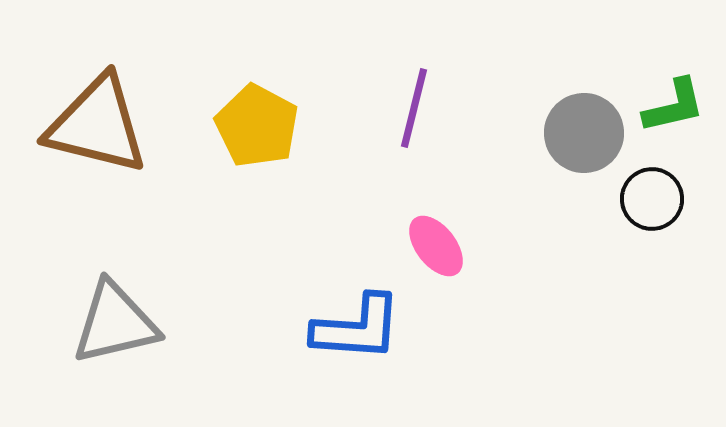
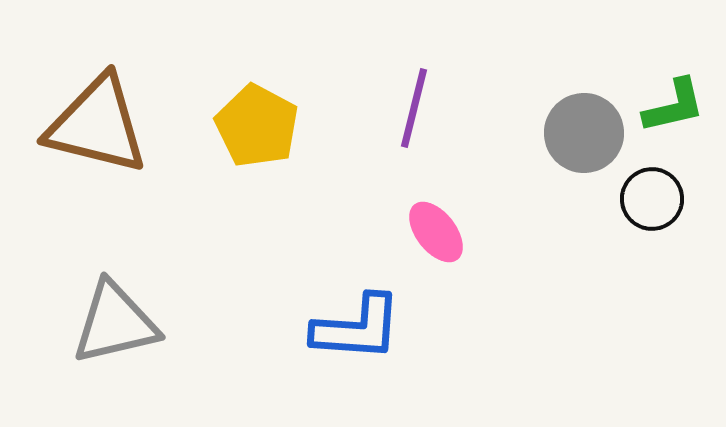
pink ellipse: moved 14 px up
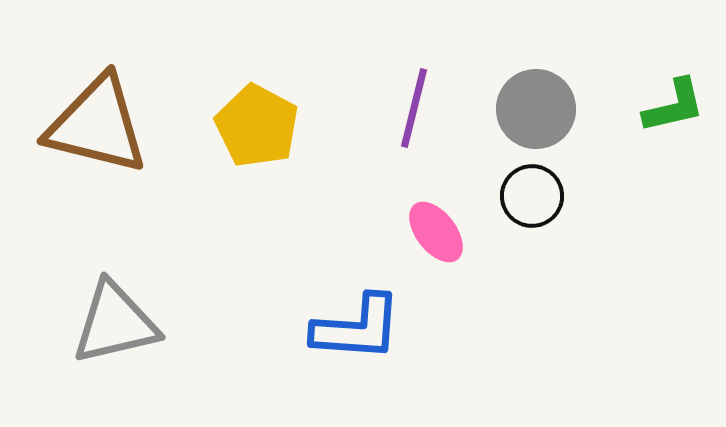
gray circle: moved 48 px left, 24 px up
black circle: moved 120 px left, 3 px up
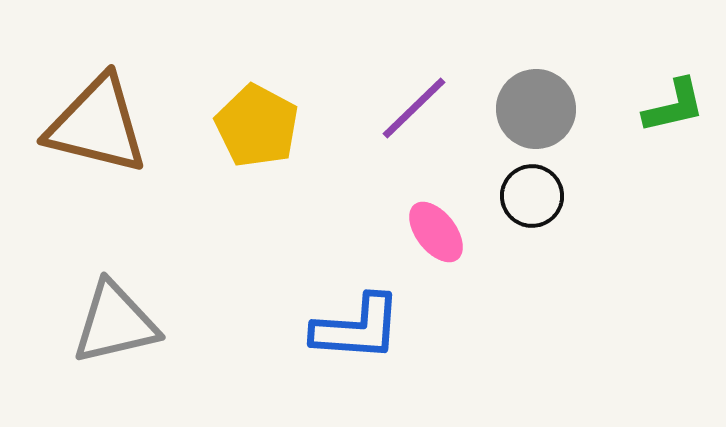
purple line: rotated 32 degrees clockwise
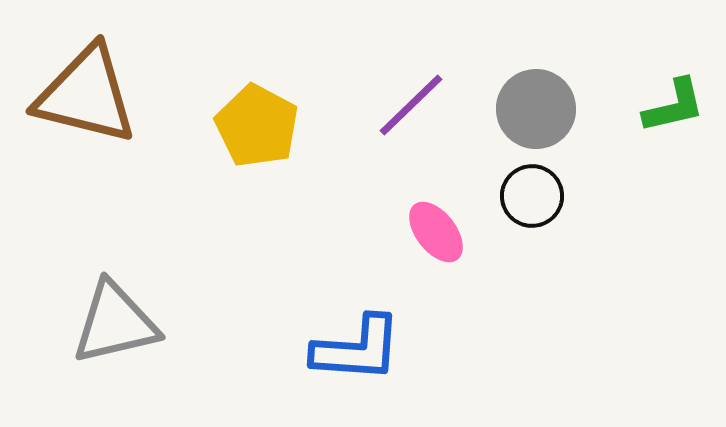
purple line: moved 3 px left, 3 px up
brown triangle: moved 11 px left, 30 px up
blue L-shape: moved 21 px down
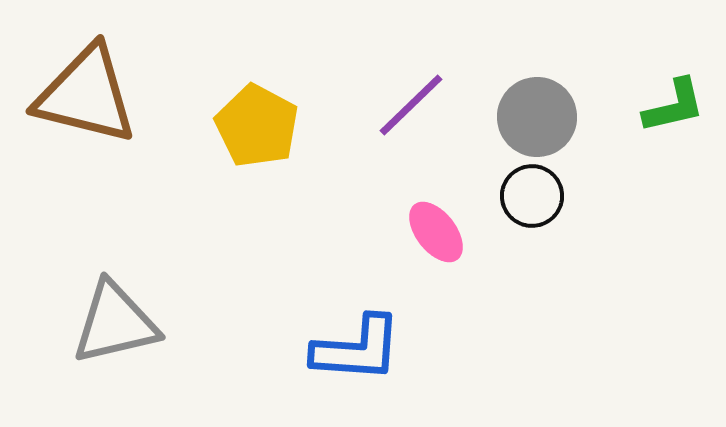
gray circle: moved 1 px right, 8 px down
